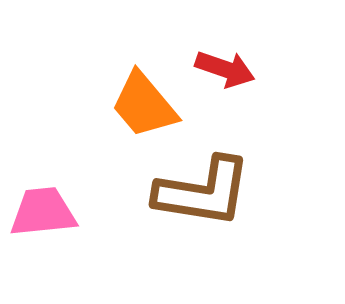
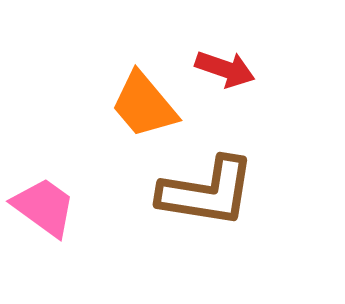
brown L-shape: moved 4 px right
pink trapezoid: moved 1 px right, 5 px up; rotated 42 degrees clockwise
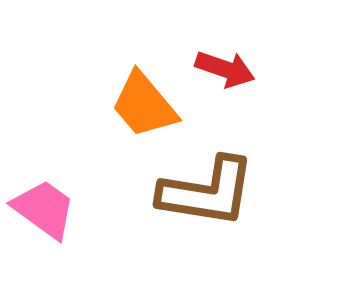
pink trapezoid: moved 2 px down
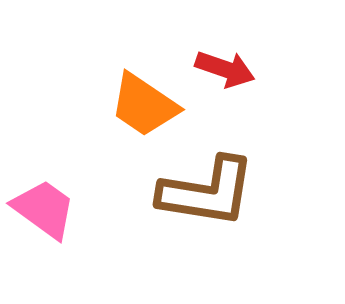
orange trapezoid: rotated 16 degrees counterclockwise
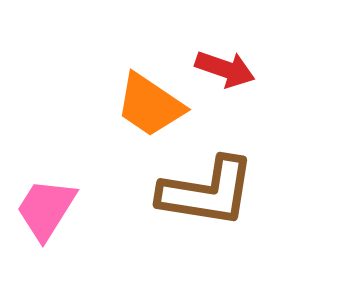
orange trapezoid: moved 6 px right
pink trapezoid: moved 2 px right; rotated 94 degrees counterclockwise
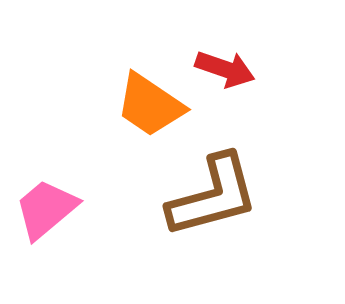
brown L-shape: moved 6 px right, 4 px down; rotated 24 degrees counterclockwise
pink trapezoid: rotated 18 degrees clockwise
